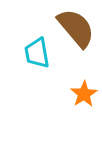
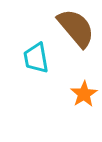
cyan trapezoid: moved 1 px left, 5 px down
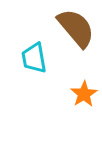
cyan trapezoid: moved 2 px left
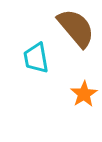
cyan trapezoid: moved 2 px right
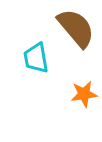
orange star: rotated 24 degrees clockwise
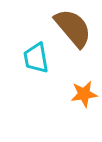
brown semicircle: moved 3 px left
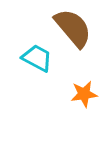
cyan trapezoid: moved 1 px right; rotated 128 degrees clockwise
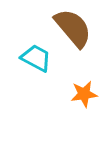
cyan trapezoid: moved 1 px left
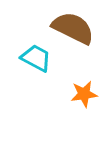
brown semicircle: rotated 24 degrees counterclockwise
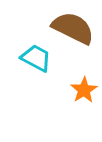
orange star: moved 4 px up; rotated 24 degrees counterclockwise
